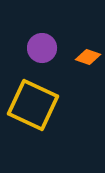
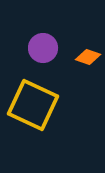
purple circle: moved 1 px right
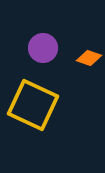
orange diamond: moved 1 px right, 1 px down
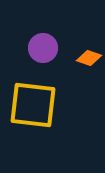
yellow square: rotated 18 degrees counterclockwise
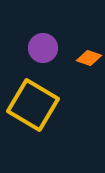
yellow square: rotated 24 degrees clockwise
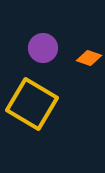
yellow square: moved 1 px left, 1 px up
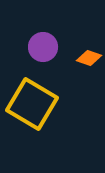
purple circle: moved 1 px up
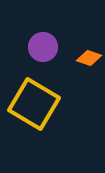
yellow square: moved 2 px right
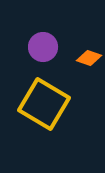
yellow square: moved 10 px right
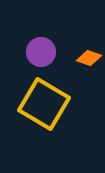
purple circle: moved 2 px left, 5 px down
